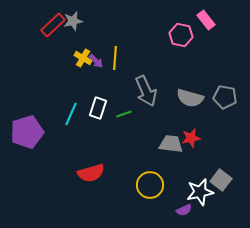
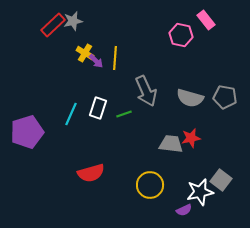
yellow cross: moved 2 px right, 5 px up
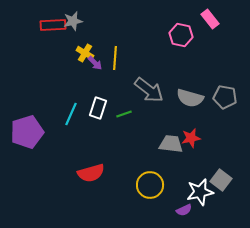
pink rectangle: moved 4 px right, 1 px up
red rectangle: rotated 40 degrees clockwise
purple arrow: moved 1 px left, 2 px down
gray arrow: moved 3 px right, 1 px up; rotated 28 degrees counterclockwise
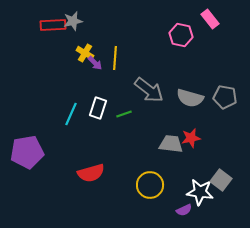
purple pentagon: moved 20 px down; rotated 8 degrees clockwise
white star: rotated 20 degrees clockwise
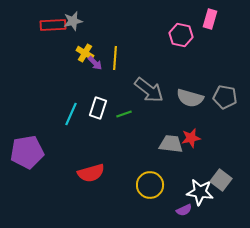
pink rectangle: rotated 54 degrees clockwise
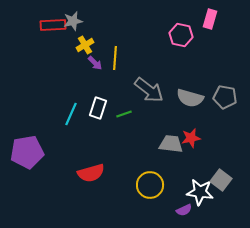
yellow cross: moved 8 px up; rotated 30 degrees clockwise
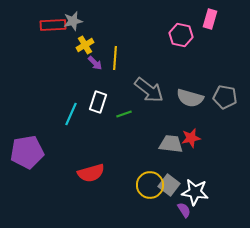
white rectangle: moved 6 px up
gray square: moved 52 px left, 5 px down
white star: moved 5 px left
purple semicircle: rotated 98 degrees counterclockwise
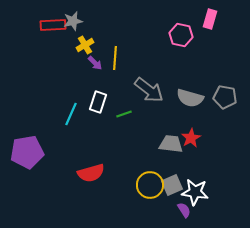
red star: rotated 18 degrees counterclockwise
gray square: moved 3 px right; rotated 30 degrees clockwise
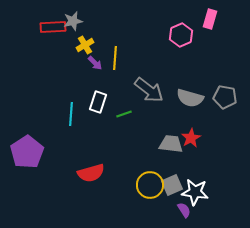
red rectangle: moved 2 px down
pink hexagon: rotated 25 degrees clockwise
cyan line: rotated 20 degrees counterclockwise
purple pentagon: rotated 24 degrees counterclockwise
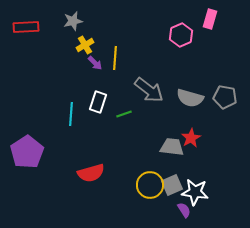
red rectangle: moved 27 px left
gray trapezoid: moved 1 px right, 3 px down
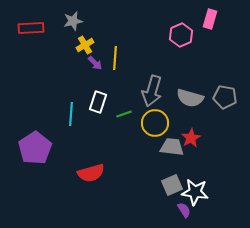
red rectangle: moved 5 px right, 1 px down
gray arrow: moved 3 px right, 1 px down; rotated 68 degrees clockwise
purple pentagon: moved 8 px right, 4 px up
yellow circle: moved 5 px right, 62 px up
